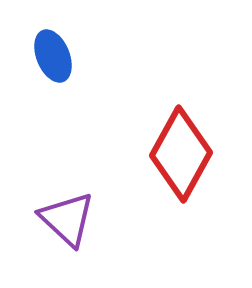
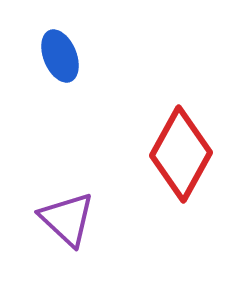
blue ellipse: moved 7 px right
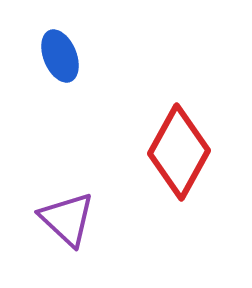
red diamond: moved 2 px left, 2 px up
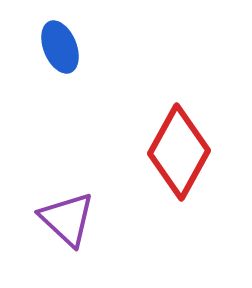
blue ellipse: moved 9 px up
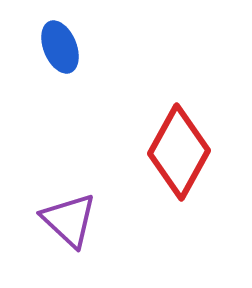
purple triangle: moved 2 px right, 1 px down
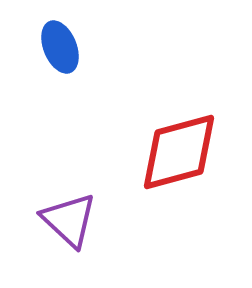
red diamond: rotated 46 degrees clockwise
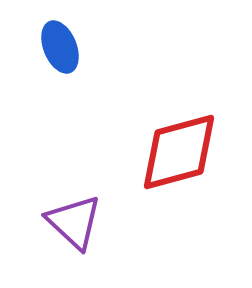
purple triangle: moved 5 px right, 2 px down
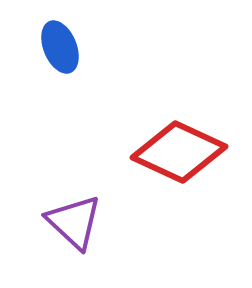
red diamond: rotated 40 degrees clockwise
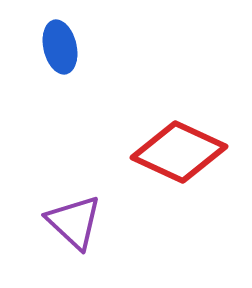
blue ellipse: rotated 9 degrees clockwise
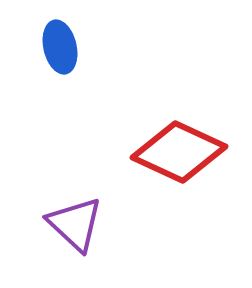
purple triangle: moved 1 px right, 2 px down
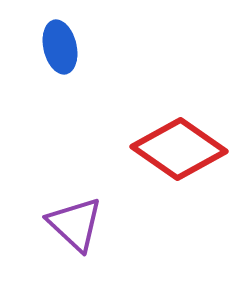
red diamond: moved 3 px up; rotated 10 degrees clockwise
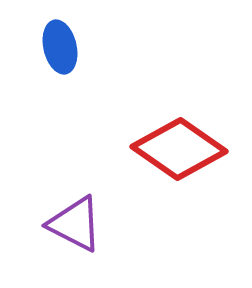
purple triangle: rotated 16 degrees counterclockwise
